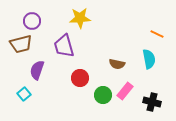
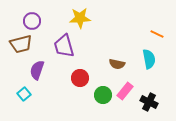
black cross: moved 3 px left; rotated 12 degrees clockwise
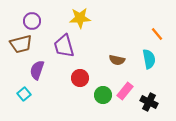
orange line: rotated 24 degrees clockwise
brown semicircle: moved 4 px up
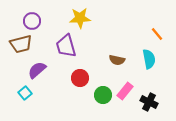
purple trapezoid: moved 2 px right
purple semicircle: rotated 30 degrees clockwise
cyan square: moved 1 px right, 1 px up
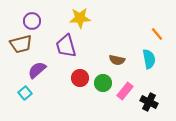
green circle: moved 12 px up
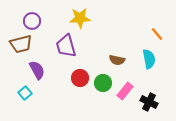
purple semicircle: rotated 102 degrees clockwise
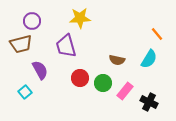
cyan semicircle: rotated 42 degrees clockwise
purple semicircle: moved 3 px right
cyan square: moved 1 px up
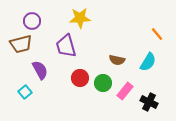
cyan semicircle: moved 1 px left, 3 px down
